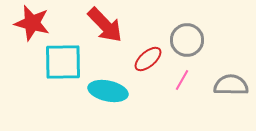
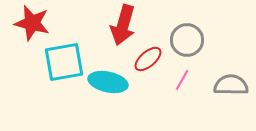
red arrow: moved 18 px right; rotated 60 degrees clockwise
cyan square: moved 1 px right; rotated 9 degrees counterclockwise
cyan ellipse: moved 9 px up
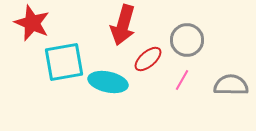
red star: rotated 9 degrees clockwise
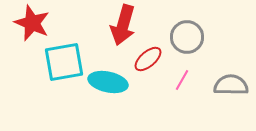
gray circle: moved 3 px up
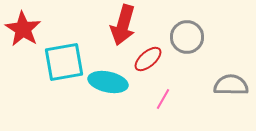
red star: moved 9 px left, 6 px down; rotated 9 degrees clockwise
pink line: moved 19 px left, 19 px down
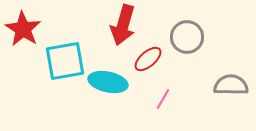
cyan square: moved 1 px right, 1 px up
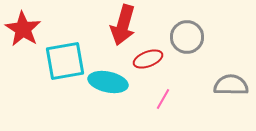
red ellipse: rotated 20 degrees clockwise
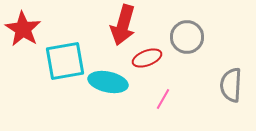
red ellipse: moved 1 px left, 1 px up
gray semicircle: rotated 88 degrees counterclockwise
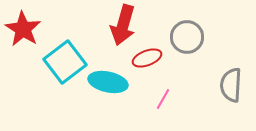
cyan square: moved 1 px down; rotated 27 degrees counterclockwise
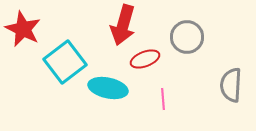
red star: rotated 6 degrees counterclockwise
red ellipse: moved 2 px left, 1 px down
cyan ellipse: moved 6 px down
pink line: rotated 35 degrees counterclockwise
